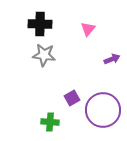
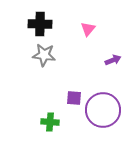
purple arrow: moved 1 px right, 1 px down
purple square: moved 2 px right; rotated 35 degrees clockwise
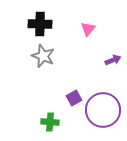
gray star: moved 1 px left, 1 px down; rotated 15 degrees clockwise
purple square: rotated 35 degrees counterclockwise
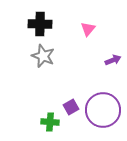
purple square: moved 3 px left, 9 px down
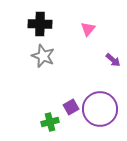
purple arrow: rotated 63 degrees clockwise
purple circle: moved 3 px left, 1 px up
green cross: rotated 18 degrees counterclockwise
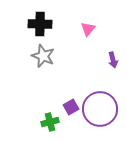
purple arrow: rotated 35 degrees clockwise
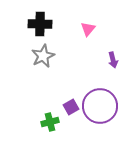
gray star: rotated 25 degrees clockwise
purple circle: moved 3 px up
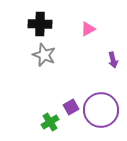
pink triangle: rotated 21 degrees clockwise
gray star: moved 1 px right, 1 px up; rotated 25 degrees counterclockwise
purple circle: moved 1 px right, 4 px down
green cross: rotated 18 degrees counterclockwise
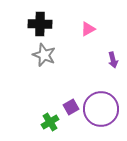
purple circle: moved 1 px up
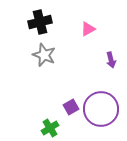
black cross: moved 2 px up; rotated 15 degrees counterclockwise
purple arrow: moved 2 px left
green cross: moved 6 px down
